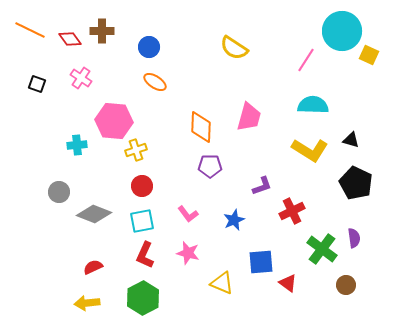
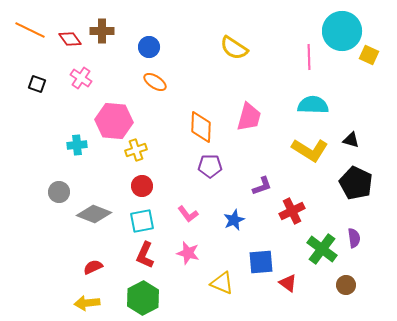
pink line: moved 3 px right, 3 px up; rotated 35 degrees counterclockwise
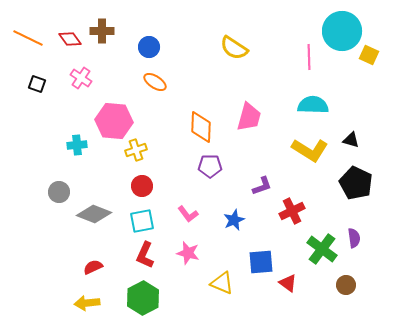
orange line: moved 2 px left, 8 px down
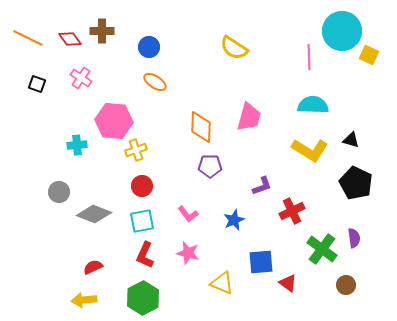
yellow arrow: moved 3 px left, 3 px up
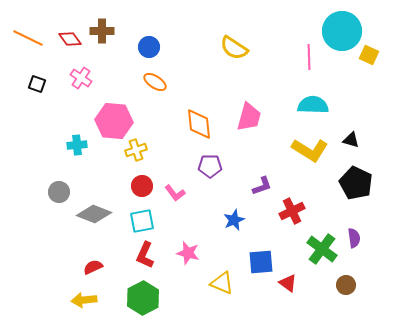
orange diamond: moved 2 px left, 3 px up; rotated 8 degrees counterclockwise
pink L-shape: moved 13 px left, 21 px up
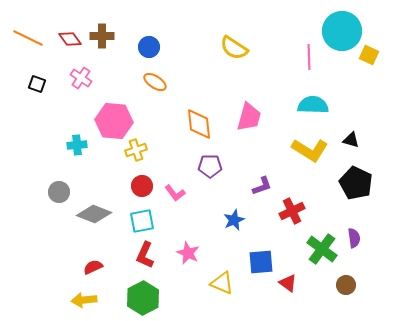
brown cross: moved 5 px down
pink star: rotated 10 degrees clockwise
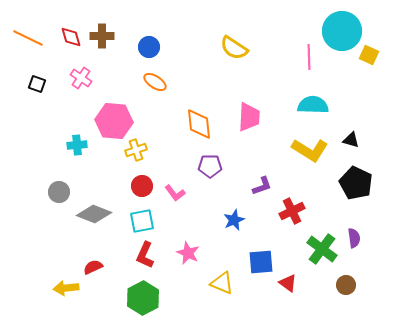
red diamond: moved 1 px right, 2 px up; rotated 20 degrees clockwise
pink trapezoid: rotated 12 degrees counterclockwise
yellow arrow: moved 18 px left, 12 px up
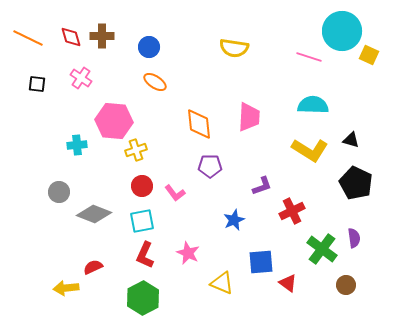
yellow semicircle: rotated 24 degrees counterclockwise
pink line: rotated 70 degrees counterclockwise
black square: rotated 12 degrees counterclockwise
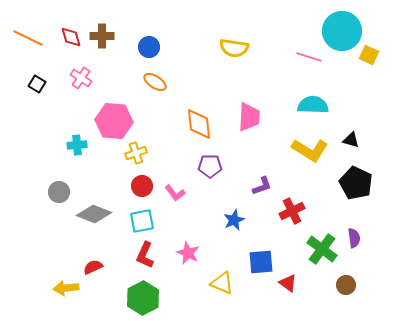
black square: rotated 24 degrees clockwise
yellow cross: moved 3 px down
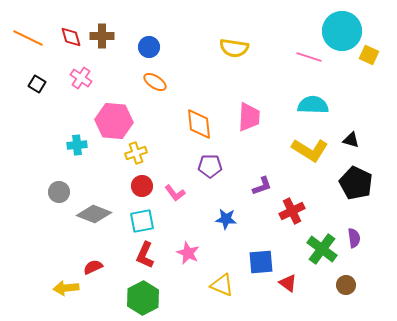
blue star: moved 8 px left, 1 px up; rotated 30 degrees clockwise
yellow triangle: moved 2 px down
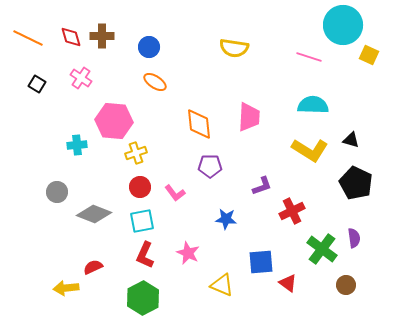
cyan circle: moved 1 px right, 6 px up
red circle: moved 2 px left, 1 px down
gray circle: moved 2 px left
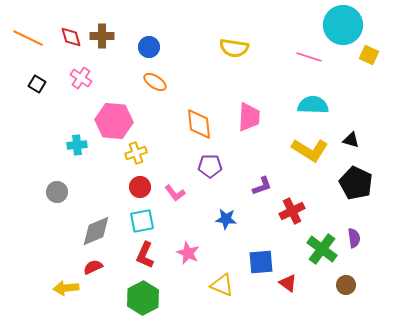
gray diamond: moved 2 px right, 17 px down; rotated 44 degrees counterclockwise
